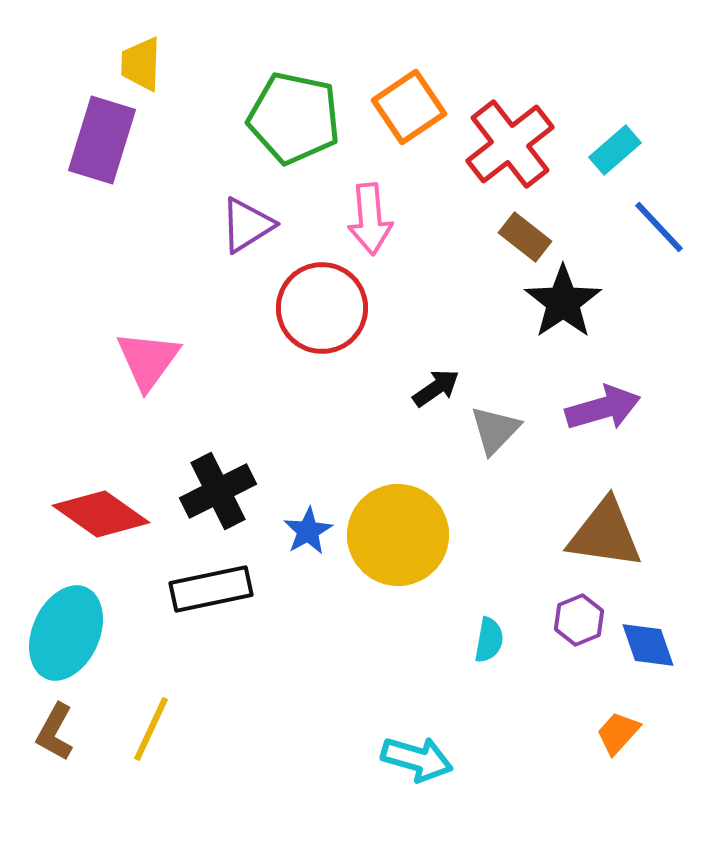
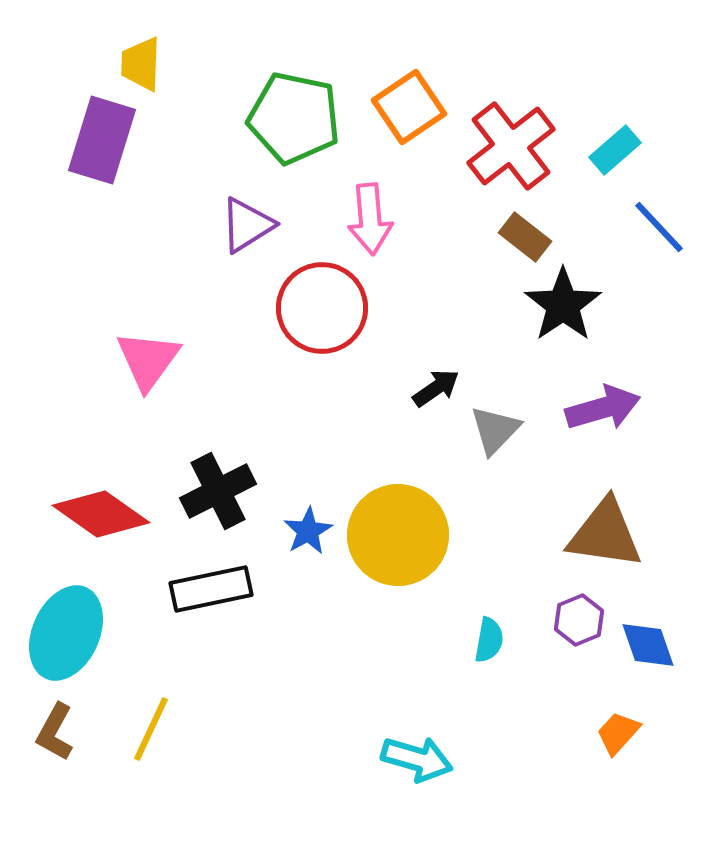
red cross: moved 1 px right, 2 px down
black star: moved 3 px down
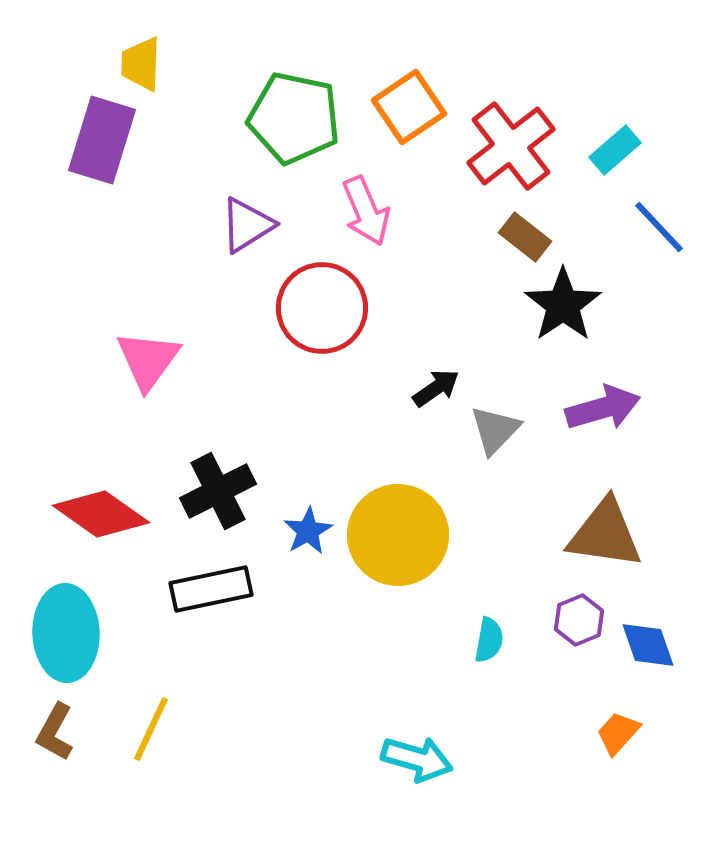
pink arrow: moved 4 px left, 8 px up; rotated 18 degrees counterclockwise
cyan ellipse: rotated 26 degrees counterclockwise
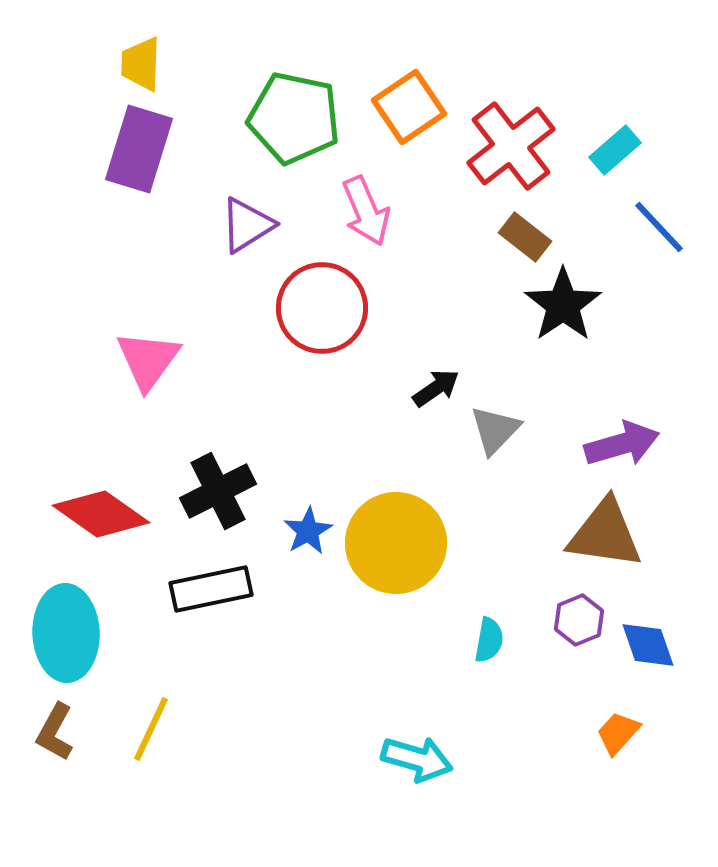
purple rectangle: moved 37 px right, 9 px down
purple arrow: moved 19 px right, 36 px down
yellow circle: moved 2 px left, 8 px down
